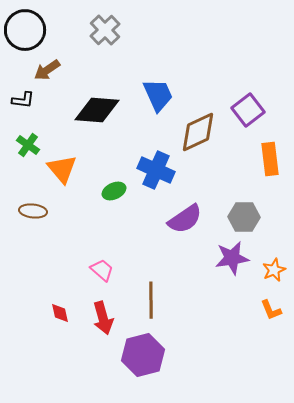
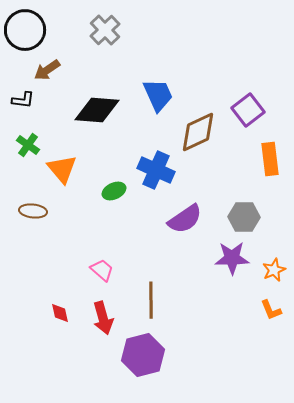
purple star: rotated 8 degrees clockwise
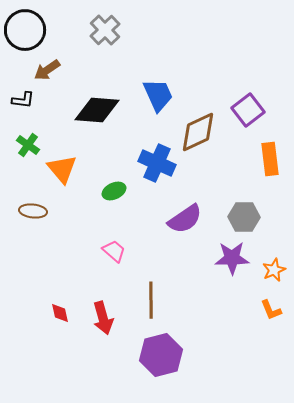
blue cross: moved 1 px right, 7 px up
pink trapezoid: moved 12 px right, 19 px up
purple hexagon: moved 18 px right
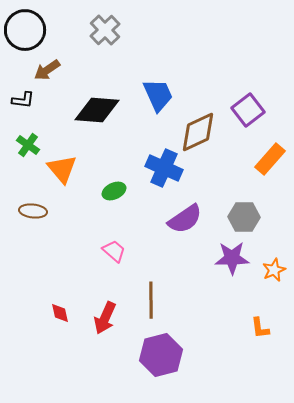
orange rectangle: rotated 48 degrees clockwise
blue cross: moved 7 px right, 5 px down
orange L-shape: moved 11 px left, 18 px down; rotated 15 degrees clockwise
red arrow: moved 2 px right; rotated 40 degrees clockwise
